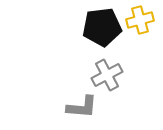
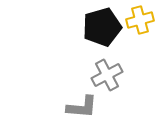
black pentagon: rotated 9 degrees counterclockwise
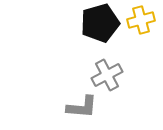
yellow cross: moved 1 px right
black pentagon: moved 2 px left, 4 px up
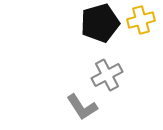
gray L-shape: rotated 52 degrees clockwise
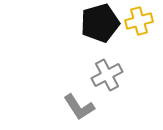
yellow cross: moved 2 px left, 1 px down
gray L-shape: moved 3 px left
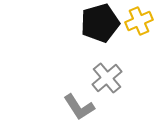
yellow cross: rotated 8 degrees counterclockwise
gray cross: moved 3 px down; rotated 12 degrees counterclockwise
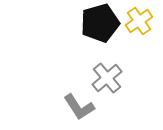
yellow cross: rotated 12 degrees counterclockwise
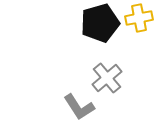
yellow cross: moved 3 px up; rotated 24 degrees clockwise
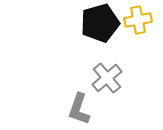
yellow cross: moved 1 px left, 2 px down
gray L-shape: moved 2 px down; rotated 52 degrees clockwise
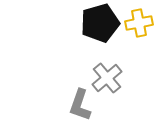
yellow cross: moved 1 px right, 3 px down
gray L-shape: moved 1 px right, 4 px up
